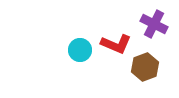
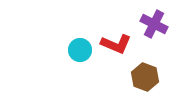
brown hexagon: moved 10 px down; rotated 20 degrees counterclockwise
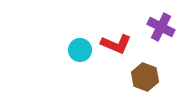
purple cross: moved 7 px right, 3 px down
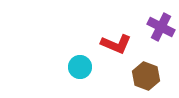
cyan circle: moved 17 px down
brown hexagon: moved 1 px right, 1 px up
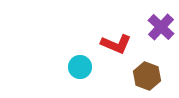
purple cross: rotated 16 degrees clockwise
brown hexagon: moved 1 px right
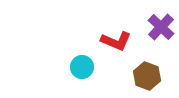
red L-shape: moved 3 px up
cyan circle: moved 2 px right
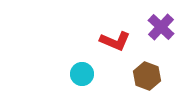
red L-shape: moved 1 px left
cyan circle: moved 7 px down
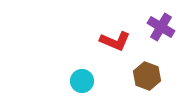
purple cross: rotated 12 degrees counterclockwise
cyan circle: moved 7 px down
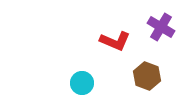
cyan circle: moved 2 px down
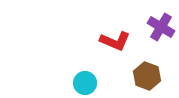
cyan circle: moved 3 px right
